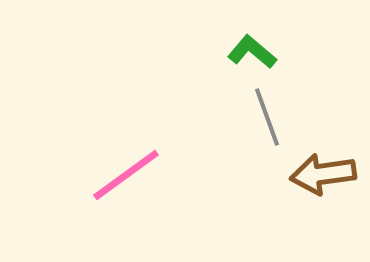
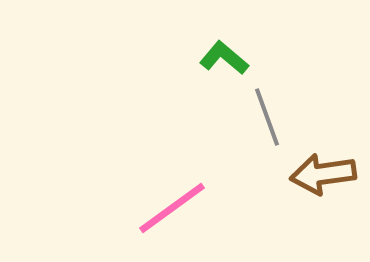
green L-shape: moved 28 px left, 6 px down
pink line: moved 46 px right, 33 px down
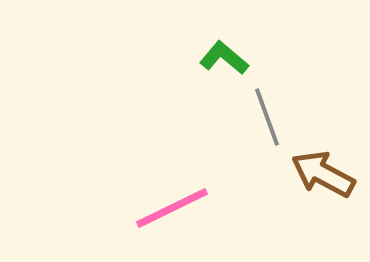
brown arrow: rotated 36 degrees clockwise
pink line: rotated 10 degrees clockwise
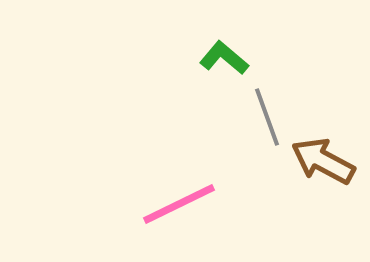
brown arrow: moved 13 px up
pink line: moved 7 px right, 4 px up
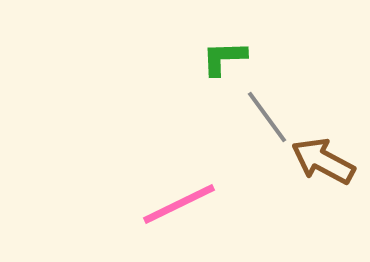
green L-shape: rotated 42 degrees counterclockwise
gray line: rotated 16 degrees counterclockwise
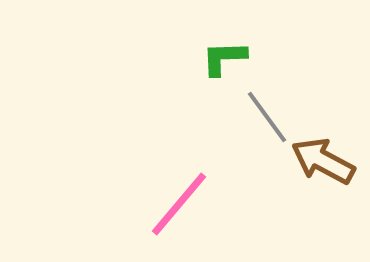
pink line: rotated 24 degrees counterclockwise
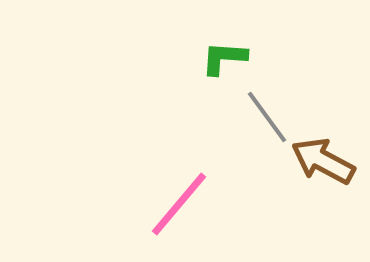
green L-shape: rotated 6 degrees clockwise
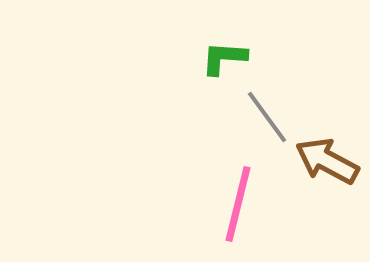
brown arrow: moved 4 px right
pink line: moved 59 px right; rotated 26 degrees counterclockwise
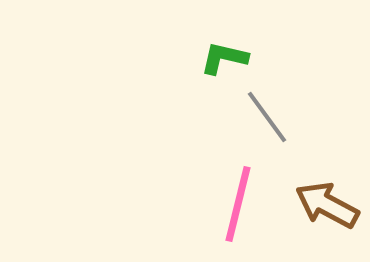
green L-shape: rotated 9 degrees clockwise
brown arrow: moved 44 px down
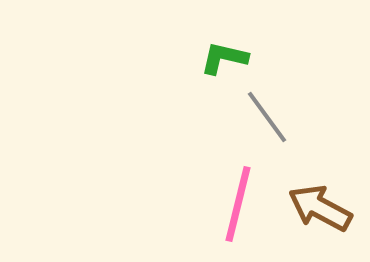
brown arrow: moved 7 px left, 3 px down
